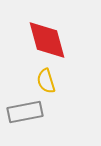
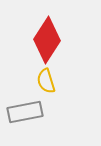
red diamond: rotated 48 degrees clockwise
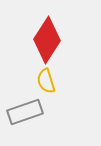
gray rectangle: rotated 8 degrees counterclockwise
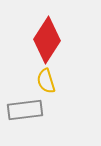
gray rectangle: moved 2 px up; rotated 12 degrees clockwise
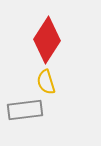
yellow semicircle: moved 1 px down
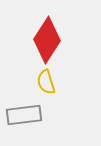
gray rectangle: moved 1 px left, 5 px down
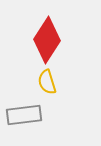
yellow semicircle: moved 1 px right
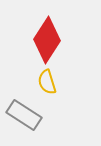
gray rectangle: rotated 40 degrees clockwise
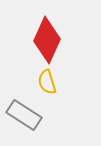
red diamond: rotated 9 degrees counterclockwise
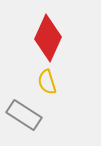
red diamond: moved 1 px right, 2 px up
